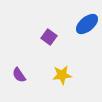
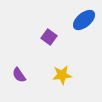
blue ellipse: moved 3 px left, 4 px up
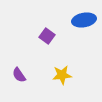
blue ellipse: rotated 30 degrees clockwise
purple square: moved 2 px left, 1 px up
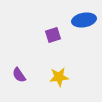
purple square: moved 6 px right, 1 px up; rotated 35 degrees clockwise
yellow star: moved 3 px left, 2 px down
